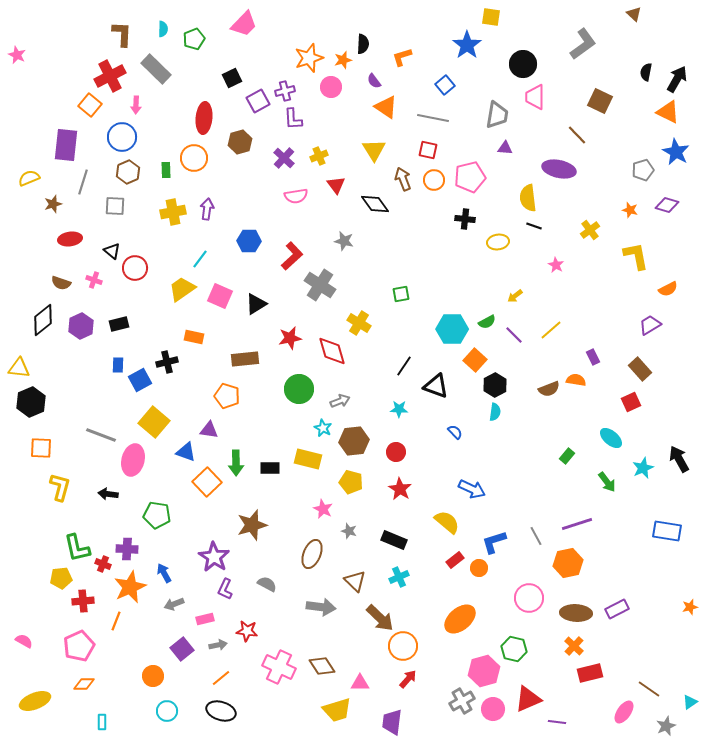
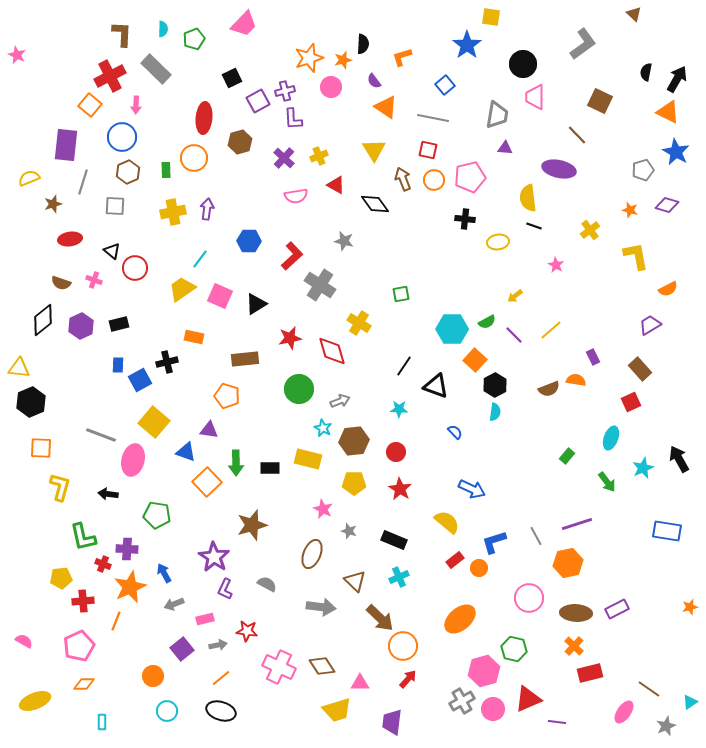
red triangle at (336, 185): rotated 24 degrees counterclockwise
cyan ellipse at (611, 438): rotated 70 degrees clockwise
yellow pentagon at (351, 482): moved 3 px right, 1 px down; rotated 15 degrees counterclockwise
green L-shape at (77, 548): moved 6 px right, 11 px up
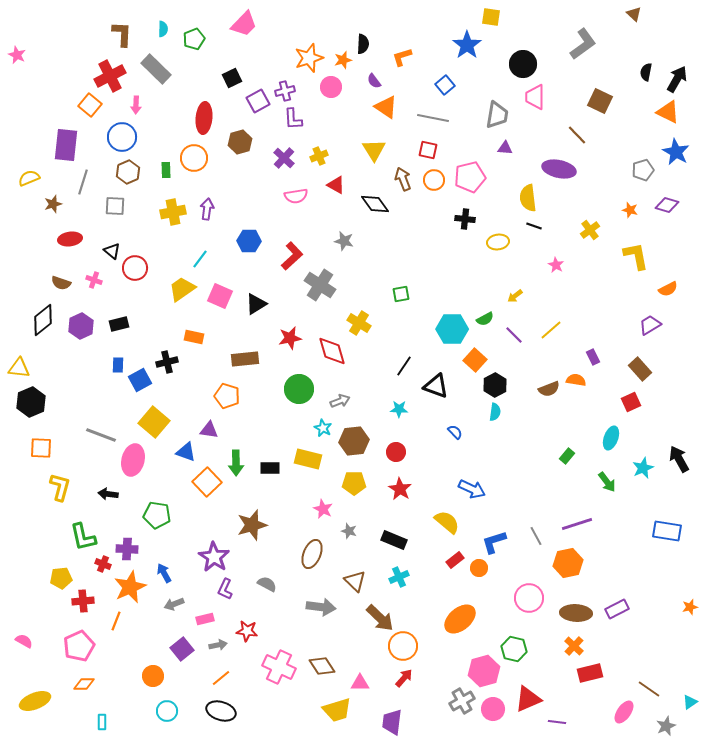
green semicircle at (487, 322): moved 2 px left, 3 px up
red arrow at (408, 679): moved 4 px left, 1 px up
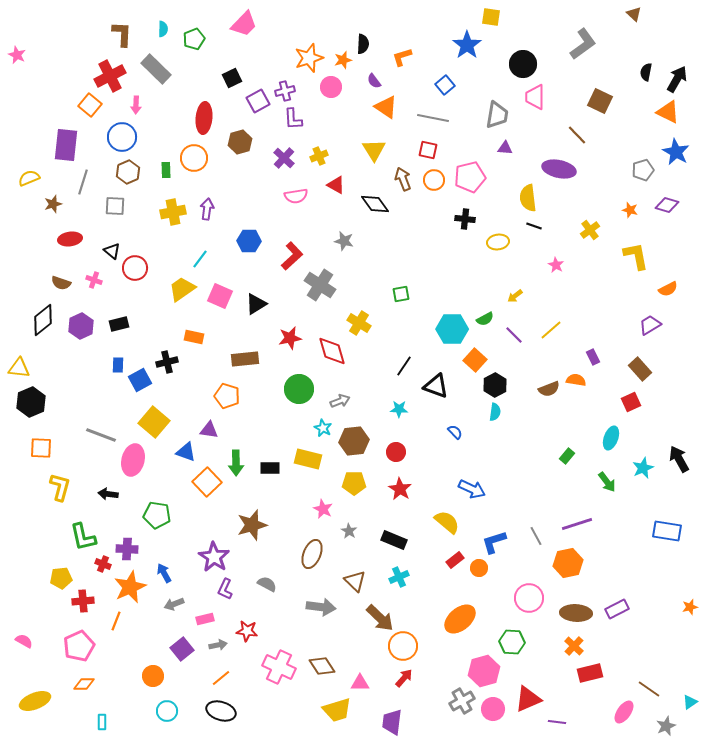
gray star at (349, 531): rotated 14 degrees clockwise
green hexagon at (514, 649): moved 2 px left, 7 px up; rotated 10 degrees counterclockwise
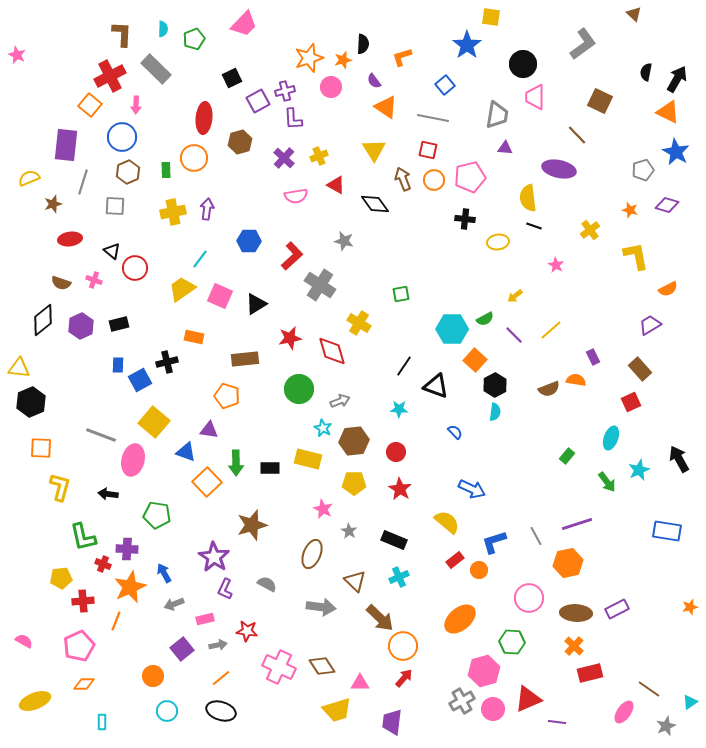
cyan star at (643, 468): moved 4 px left, 2 px down
orange circle at (479, 568): moved 2 px down
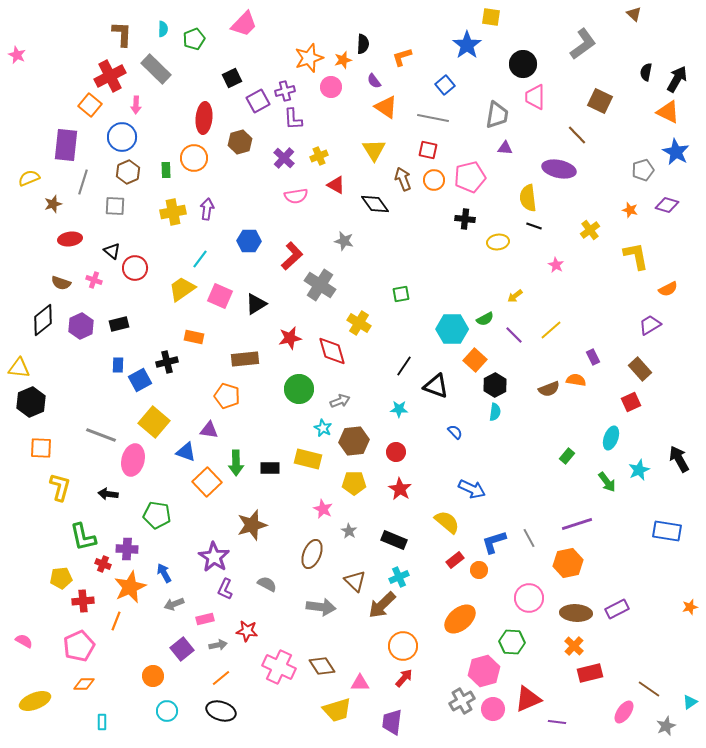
gray line at (536, 536): moved 7 px left, 2 px down
brown arrow at (380, 618): moved 2 px right, 13 px up; rotated 92 degrees clockwise
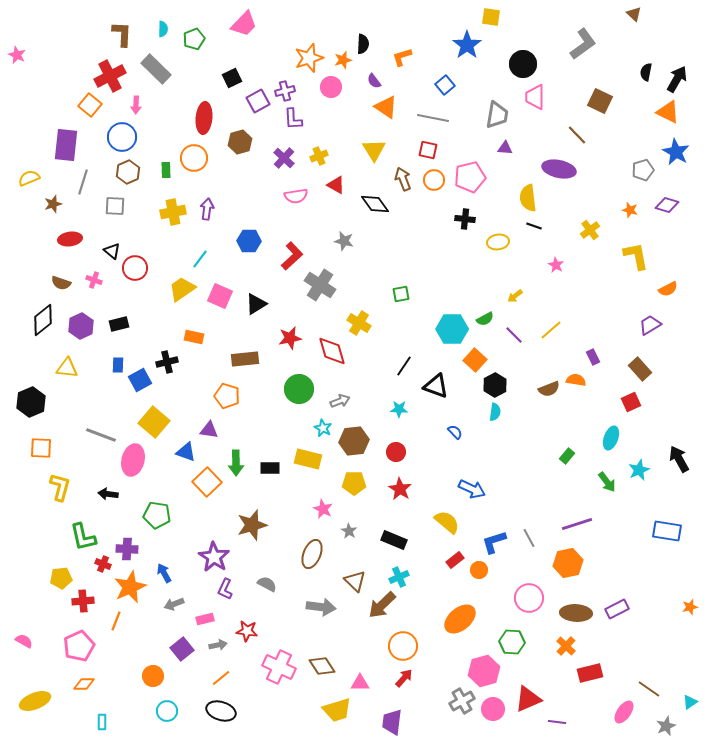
yellow triangle at (19, 368): moved 48 px right
orange cross at (574, 646): moved 8 px left
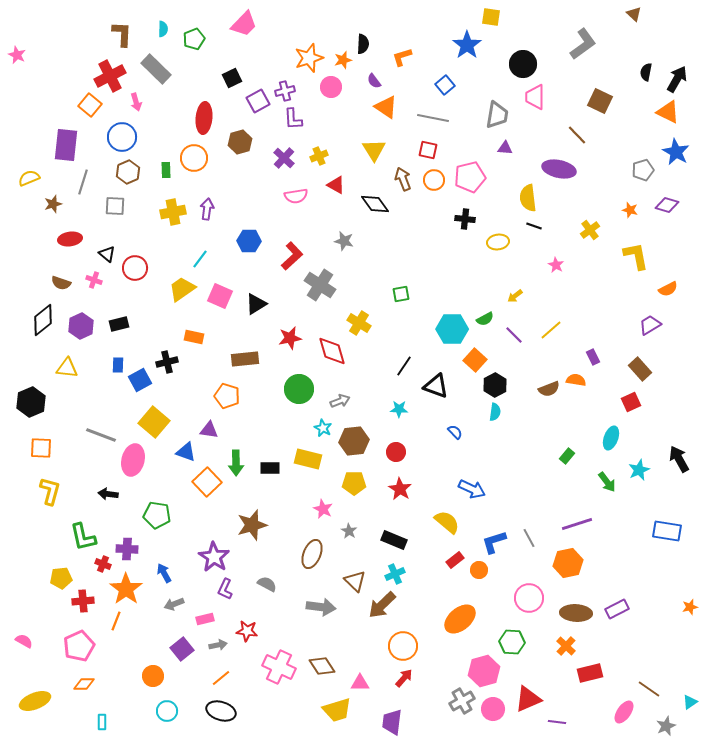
pink arrow at (136, 105): moved 3 px up; rotated 18 degrees counterclockwise
black triangle at (112, 251): moved 5 px left, 3 px down
yellow L-shape at (60, 487): moved 10 px left, 4 px down
cyan cross at (399, 577): moved 4 px left, 3 px up
orange star at (130, 587): moved 4 px left, 2 px down; rotated 12 degrees counterclockwise
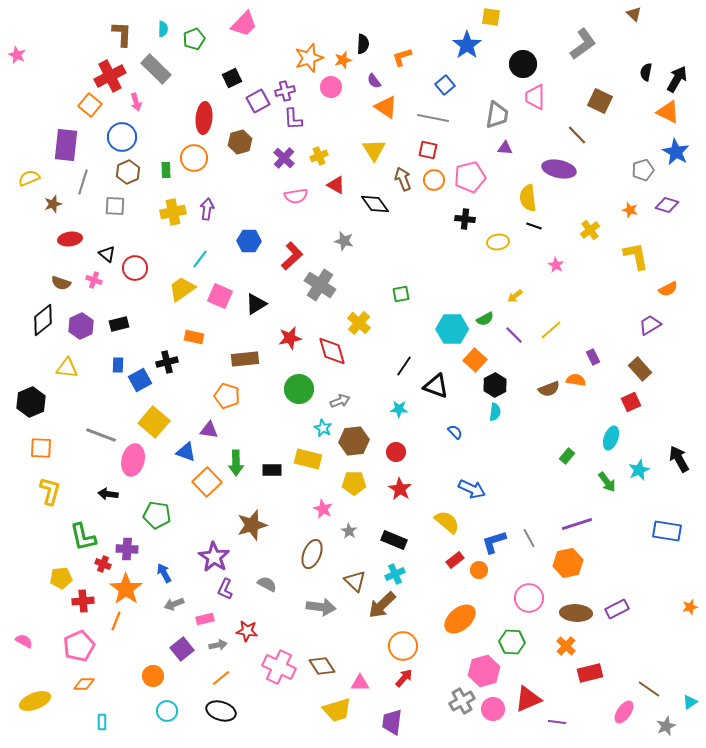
yellow cross at (359, 323): rotated 10 degrees clockwise
black rectangle at (270, 468): moved 2 px right, 2 px down
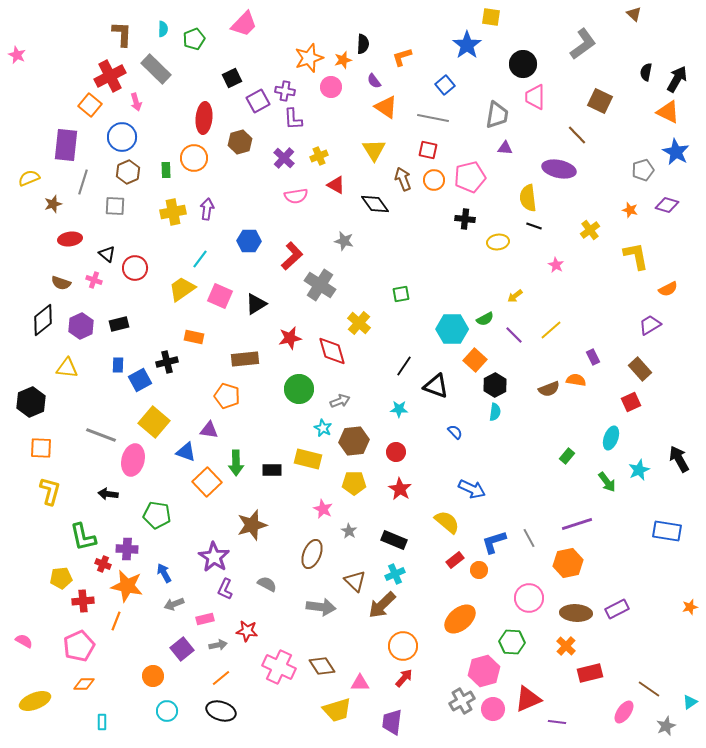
purple cross at (285, 91): rotated 24 degrees clockwise
orange star at (126, 589): moved 1 px right, 3 px up; rotated 24 degrees counterclockwise
